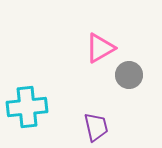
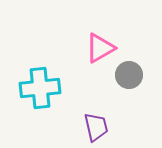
cyan cross: moved 13 px right, 19 px up
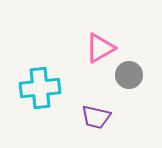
purple trapezoid: moved 10 px up; rotated 116 degrees clockwise
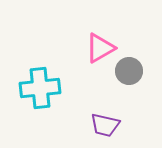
gray circle: moved 4 px up
purple trapezoid: moved 9 px right, 8 px down
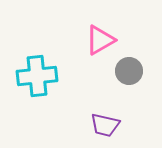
pink triangle: moved 8 px up
cyan cross: moved 3 px left, 12 px up
